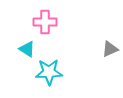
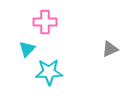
cyan triangle: rotated 42 degrees clockwise
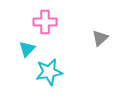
gray triangle: moved 10 px left, 11 px up; rotated 18 degrees counterclockwise
cyan star: rotated 8 degrees counterclockwise
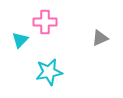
gray triangle: rotated 18 degrees clockwise
cyan triangle: moved 7 px left, 9 px up
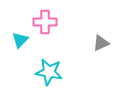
gray triangle: moved 1 px right, 5 px down
cyan star: rotated 20 degrees clockwise
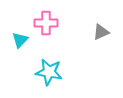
pink cross: moved 1 px right, 1 px down
gray triangle: moved 11 px up
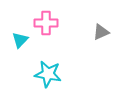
cyan star: moved 1 px left, 2 px down
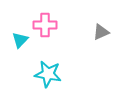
pink cross: moved 1 px left, 2 px down
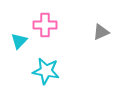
cyan triangle: moved 1 px left, 1 px down
cyan star: moved 2 px left, 3 px up
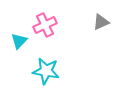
pink cross: rotated 25 degrees counterclockwise
gray triangle: moved 10 px up
